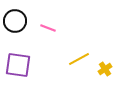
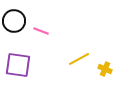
black circle: moved 1 px left
pink line: moved 7 px left, 3 px down
yellow cross: rotated 32 degrees counterclockwise
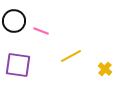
yellow line: moved 8 px left, 3 px up
yellow cross: rotated 16 degrees clockwise
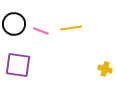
black circle: moved 3 px down
yellow line: moved 28 px up; rotated 20 degrees clockwise
yellow cross: rotated 24 degrees counterclockwise
